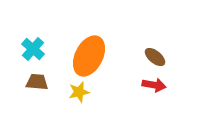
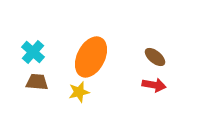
cyan cross: moved 3 px down
orange ellipse: moved 2 px right, 1 px down
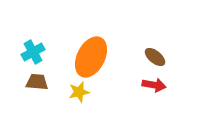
cyan cross: rotated 20 degrees clockwise
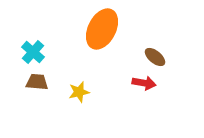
cyan cross: rotated 20 degrees counterclockwise
orange ellipse: moved 11 px right, 28 px up
red arrow: moved 10 px left, 2 px up
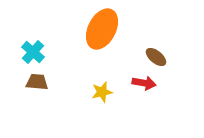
brown ellipse: moved 1 px right
yellow star: moved 23 px right
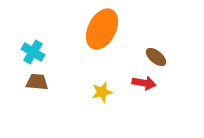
cyan cross: rotated 10 degrees counterclockwise
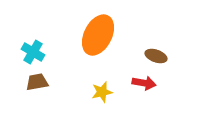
orange ellipse: moved 4 px left, 6 px down
brown ellipse: moved 1 px up; rotated 20 degrees counterclockwise
brown trapezoid: rotated 15 degrees counterclockwise
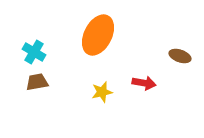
cyan cross: moved 1 px right
brown ellipse: moved 24 px right
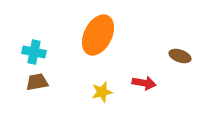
cyan cross: rotated 20 degrees counterclockwise
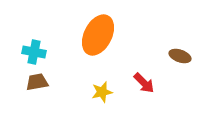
red arrow: rotated 35 degrees clockwise
